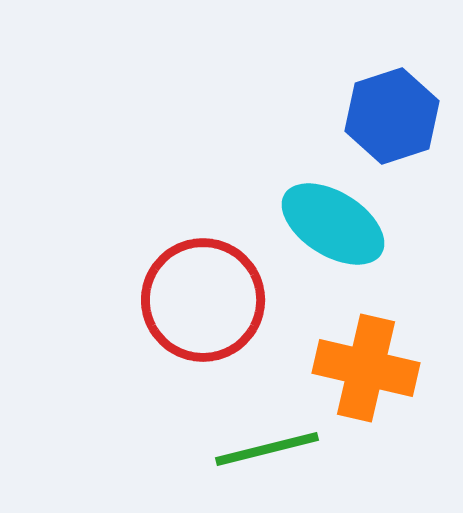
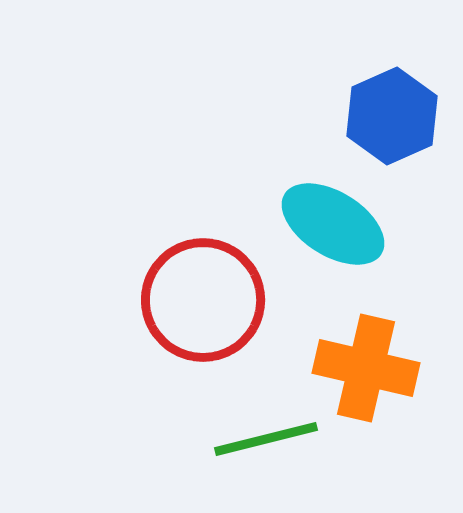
blue hexagon: rotated 6 degrees counterclockwise
green line: moved 1 px left, 10 px up
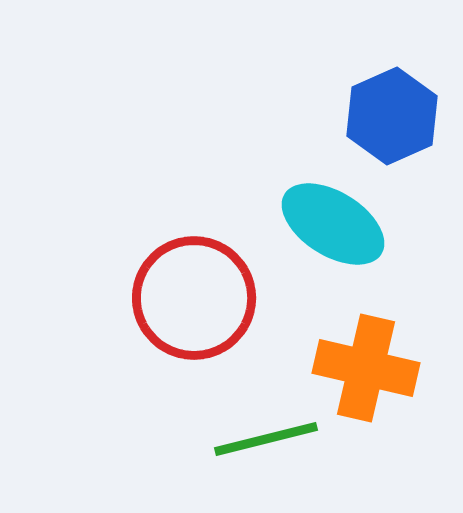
red circle: moved 9 px left, 2 px up
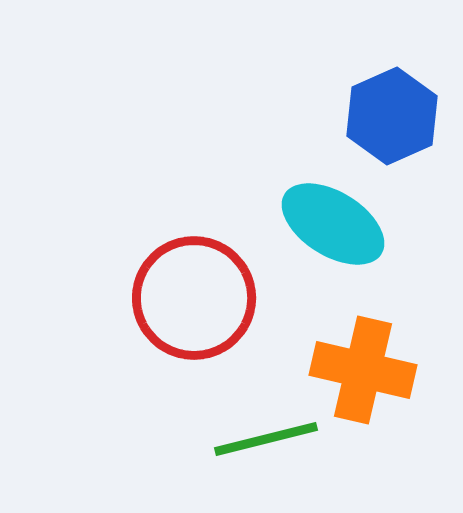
orange cross: moved 3 px left, 2 px down
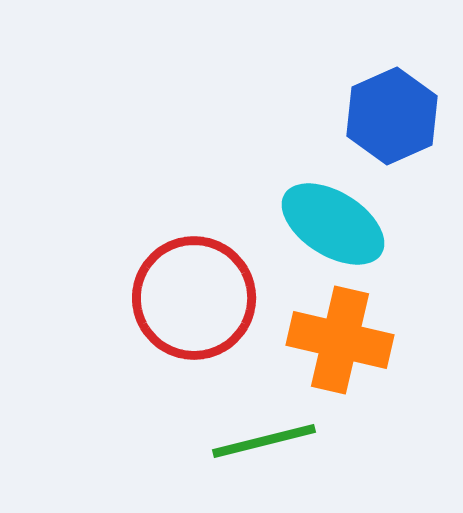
orange cross: moved 23 px left, 30 px up
green line: moved 2 px left, 2 px down
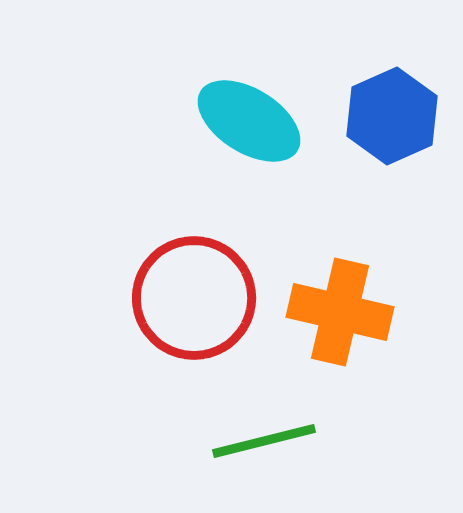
cyan ellipse: moved 84 px left, 103 px up
orange cross: moved 28 px up
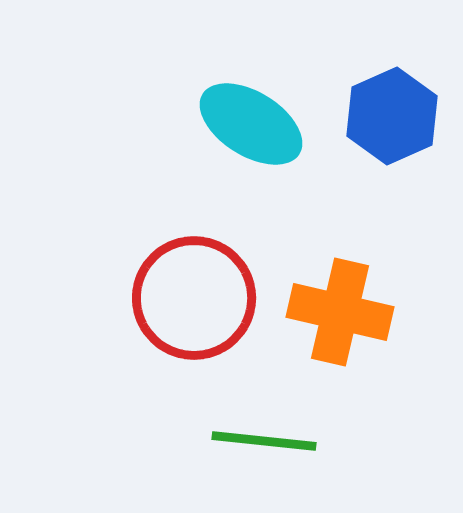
cyan ellipse: moved 2 px right, 3 px down
green line: rotated 20 degrees clockwise
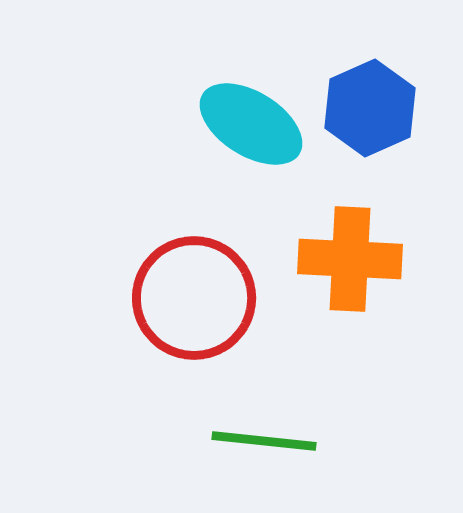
blue hexagon: moved 22 px left, 8 px up
orange cross: moved 10 px right, 53 px up; rotated 10 degrees counterclockwise
